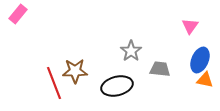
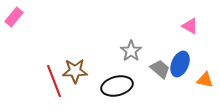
pink rectangle: moved 4 px left, 3 px down
pink triangle: rotated 36 degrees counterclockwise
blue ellipse: moved 20 px left, 4 px down
gray trapezoid: rotated 35 degrees clockwise
red line: moved 2 px up
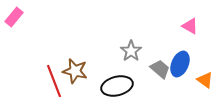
brown star: rotated 15 degrees clockwise
orange triangle: rotated 24 degrees clockwise
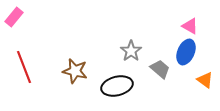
blue ellipse: moved 6 px right, 12 px up
red line: moved 30 px left, 14 px up
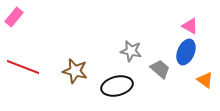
gray star: rotated 25 degrees counterclockwise
red line: moved 1 px left; rotated 48 degrees counterclockwise
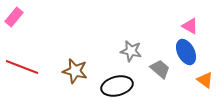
blue ellipse: rotated 50 degrees counterclockwise
red line: moved 1 px left
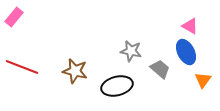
orange triangle: moved 2 px left; rotated 30 degrees clockwise
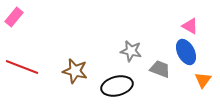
gray trapezoid: rotated 20 degrees counterclockwise
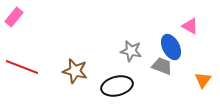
blue ellipse: moved 15 px left, 5 px up
gray trapezoid: moved 2 px right, 3 px up
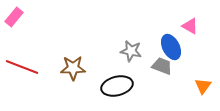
brown star: moved 2 px left, 3 px up; rotated 15 degrees counterclockwise
orange triangle: moved 6 px down
